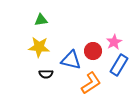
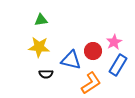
blue rectangle: moved 1 px left
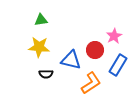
pink star: moved 6 px up
red circle: moved 2 px right, 1 px up
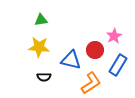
black semicircle: moved 2 px left, 3 px down
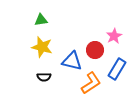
yellow star: moved 3 px right; rotated 10 degrees clockwise
blue triangle: moved 1 px right, 1 px down
blue rectangle: moved 1 px left, 4 px down
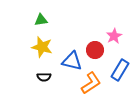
blue rectangle: moved 3 px right, 1 px down
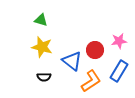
green triangle: rotated 24 degrees clockwise
pink star: moved 5 px right, 5 px down; rotated 21 degrees clockwise
blue triangle: rotated 25 degrees clockwise
blue rectangle: moved 1 px left, 1 px down
orange L-shape: moved 2 px up
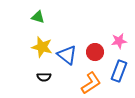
green triangle: moved 3 px left, 3 px up
red circle: moved 2 px down
blue triangle: moved 5 px left, 6 px up
blue rectangle: rotated 10 degrees counterclockwise
orange L-shape: moved 2 px down
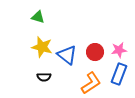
pink star: moved 9 px down
blue rectangle: moved 3 px down
